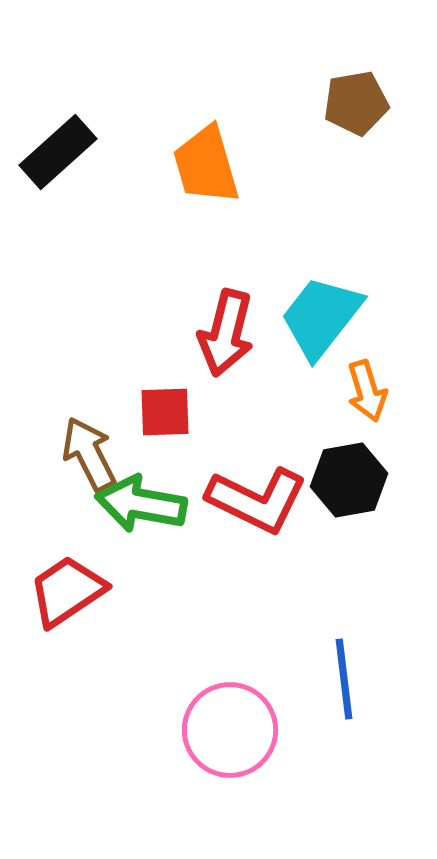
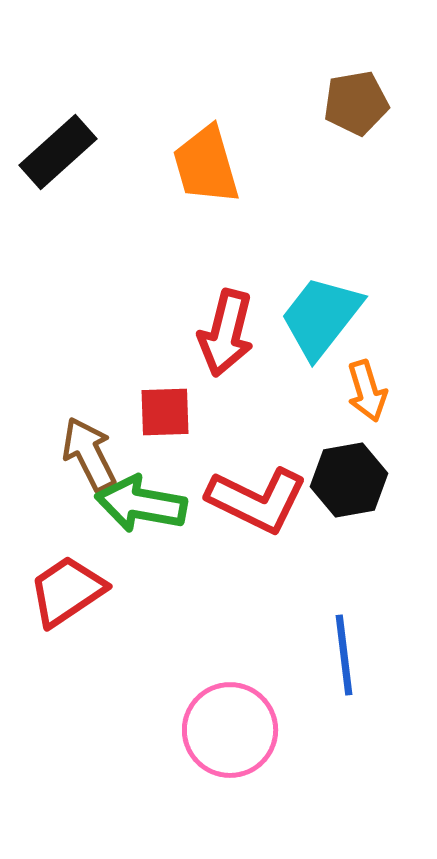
blue line: moved 24 px up
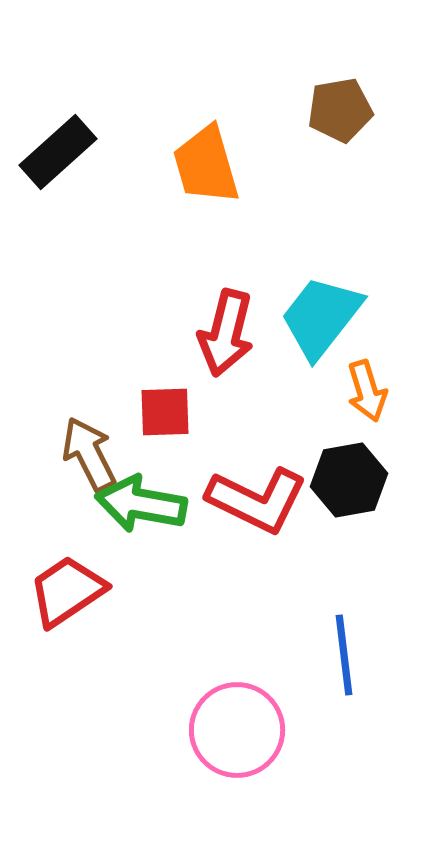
brown pentagon: moved 16 px left, 7 px down
pink circle: moved 7 px right
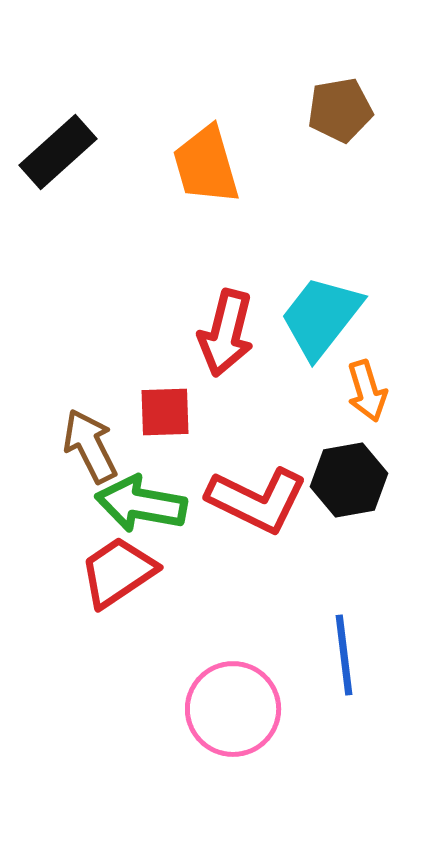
brown arrow: moved 1 px right, 8 px up
red trapezoid: moved 51 px right, 19 px up
pink circle: moved 4 px left, 21 px up
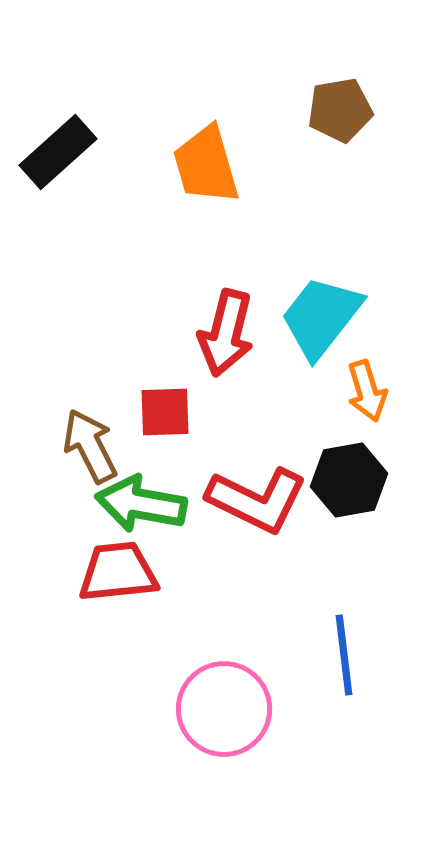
red trapezoid: rotated 28 degrees clockwise
pink circle: moved 9 px left
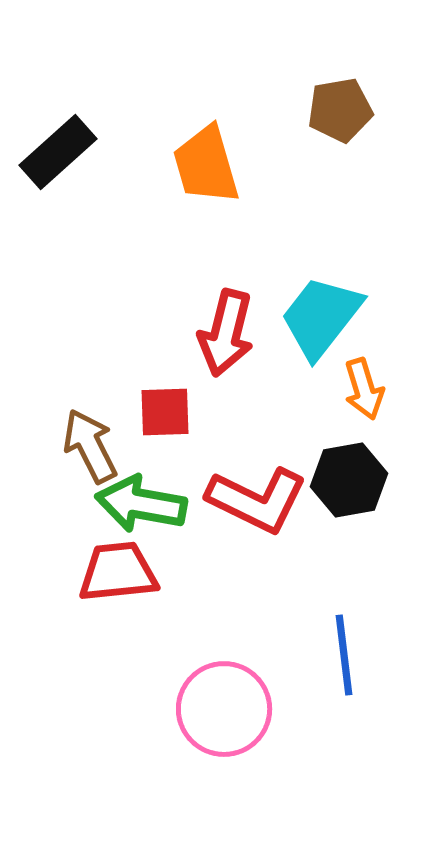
orange arrow: moved 3 px left, 2 px up
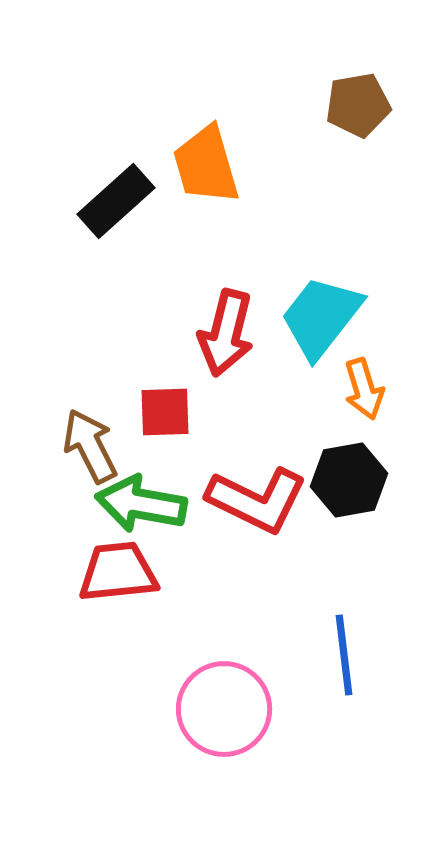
brown pentagon: moved 18 px right, 5 px up
black rectangle: moved 58 px right, 49 px down
